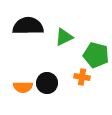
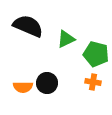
black semicircle: rotated 24 degrees clockwise
green triangle: moved 2 px right, 2 px down
green pentagon: moved 1 px up
orange cross: moved 11 px right, 5 px down
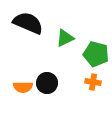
black semicircle: moved 3 px up
green triangle: moved 1 px left, 1 px up
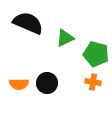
orange semicircle: moved 4 px left, 3 px up
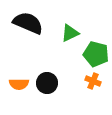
green triangle: moved 5 px right, 5 px up
orange cross: moved 1 px up; rotated 14 degrees clockwise
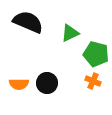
black semicircle: moved 1 px up
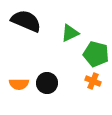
black semicircle: moved 2 px left, 1 px up
